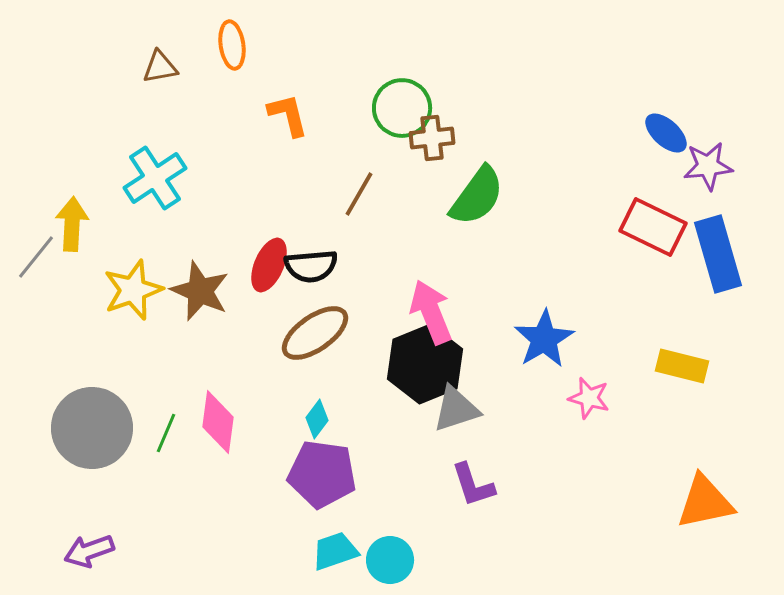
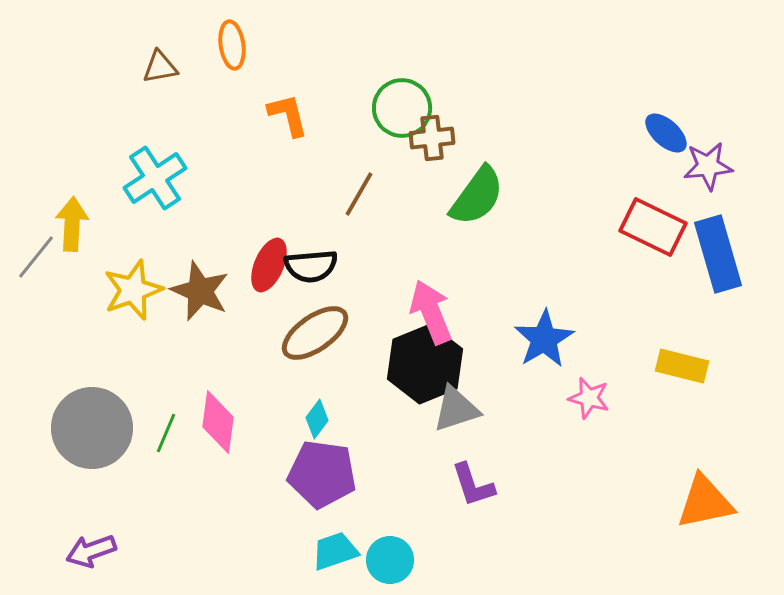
purple arrow: moved 2 px right
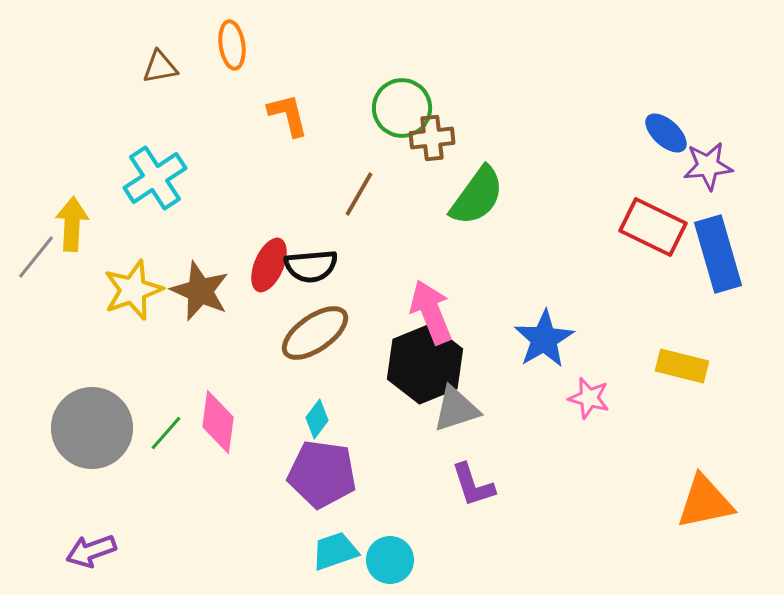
green line: rotated 18 degrees clockwise
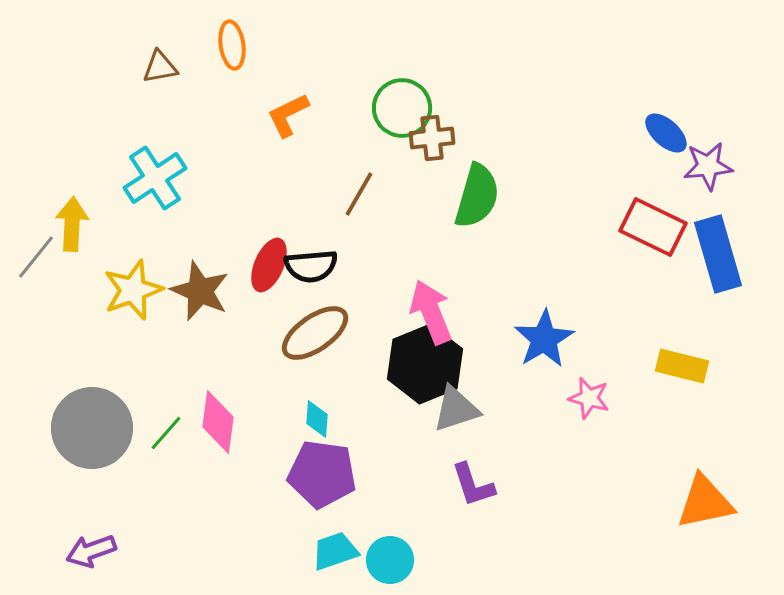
orange L-shape: rotated 102 degrees counterclockwise
green semicircle: rotated 20 degrees counterclockwise
cyan diamond: rotated 33 degrees counterclockwise
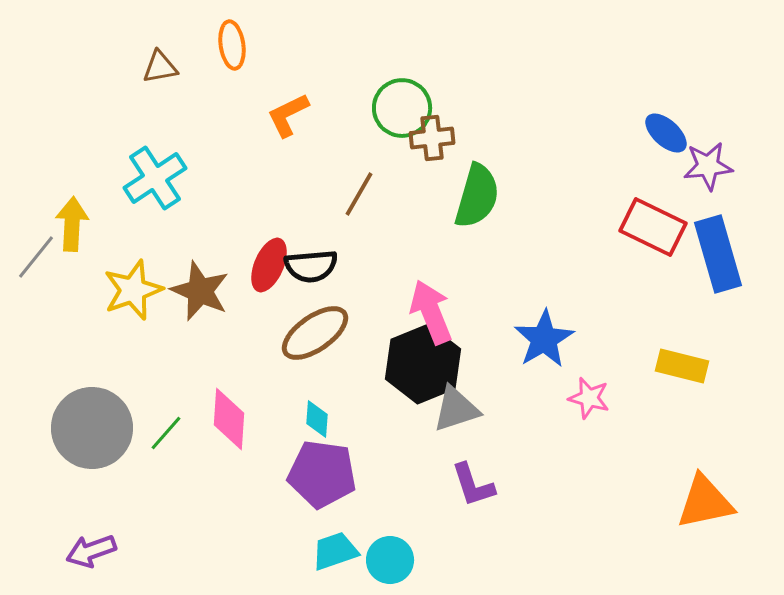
black hexagon: moved 2 px left
pink diamond: moved 11 px right, 3 px up; rotated 4 degrees counterclockwise
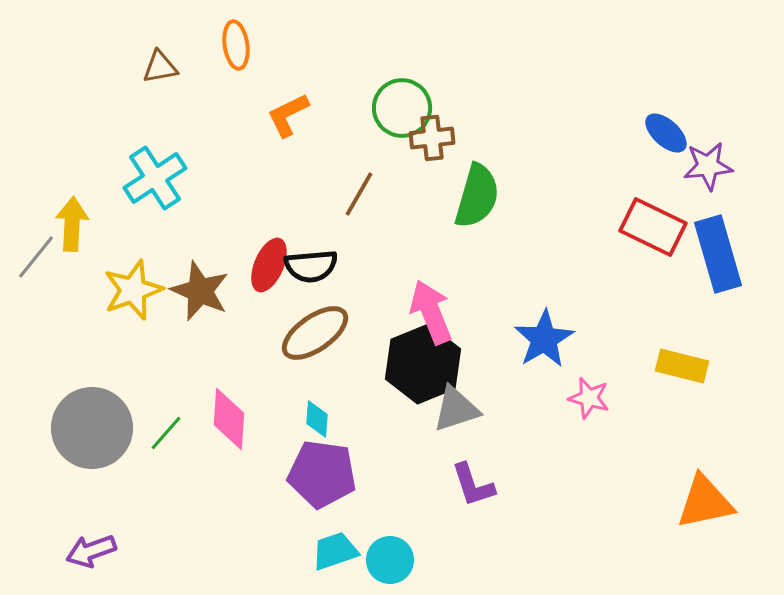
orange ellipse: moved 4 px right
